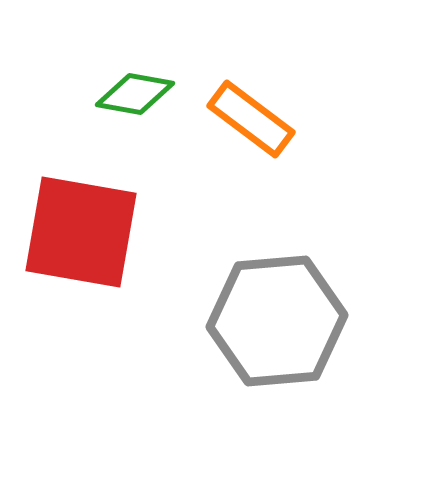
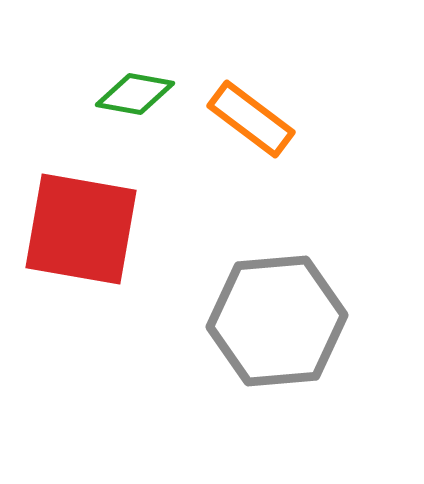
red square: moved 3 px up
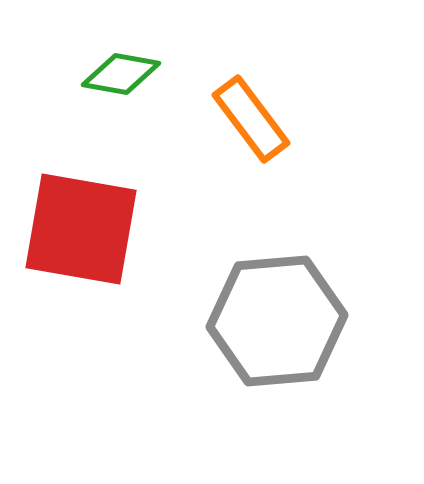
green diamond: moved 14 px left, 20 px up
orange rectangle: rotated 16 degrees clockwise
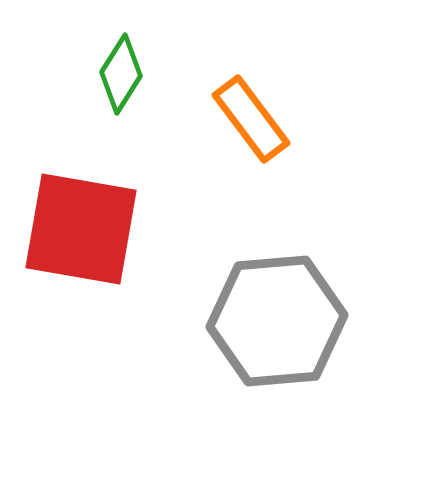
green diamond: rotated 68 degrees counterclockwise
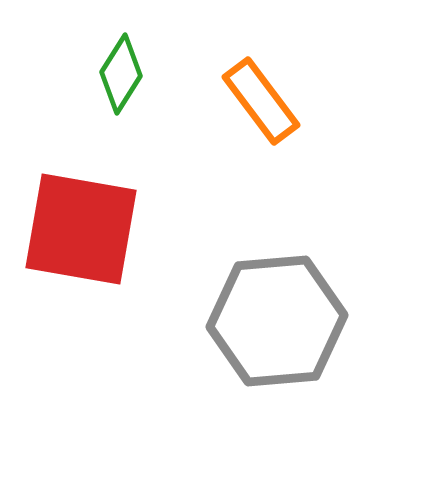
orange rectangle: moved 10 px right, 18 px up
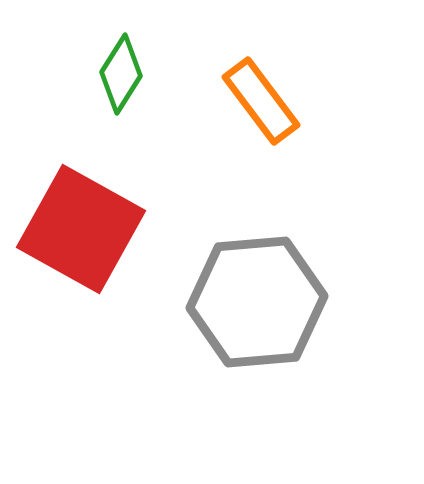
red square: rotated 19 degrees clockwise
gray hexagon: moved 20 px left, 19 px up
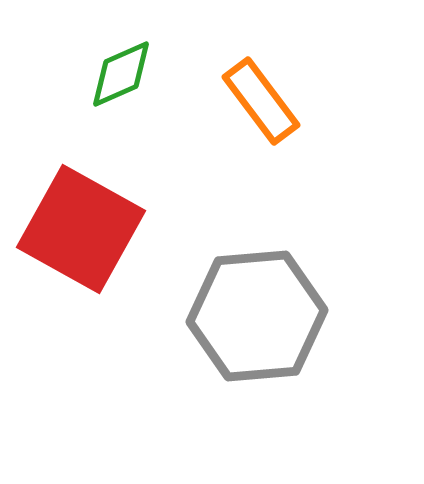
green diamond: rotated 34 degrees clockwise
gray hexagon: moved 14 px down
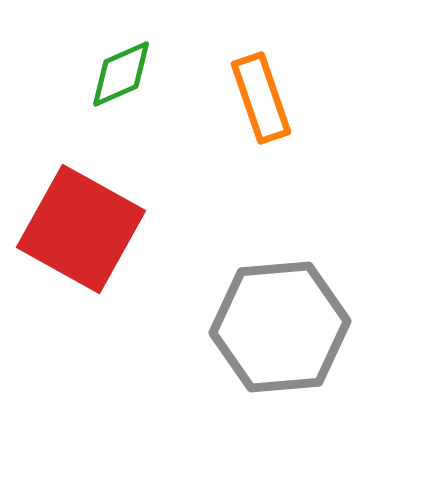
orange rectangle: moved 3 px up; rotated 18 degrees clockwise
gray hexagon: moved 23 px right, 11 px down
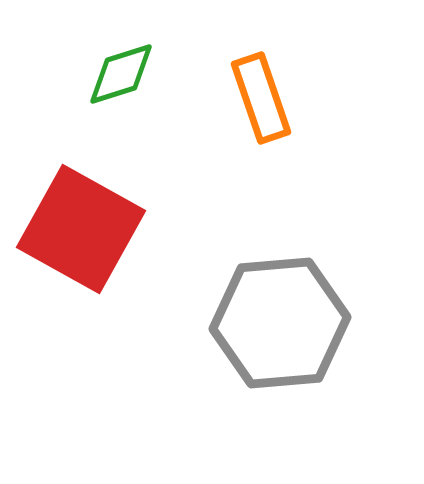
green diamond: rotated 6 degrees clockwise
gray hexagon: moved 4 px up
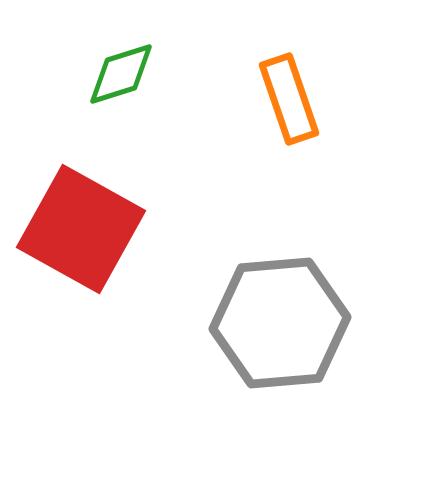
orange rectangle: moved 28 px right, 1 px down
